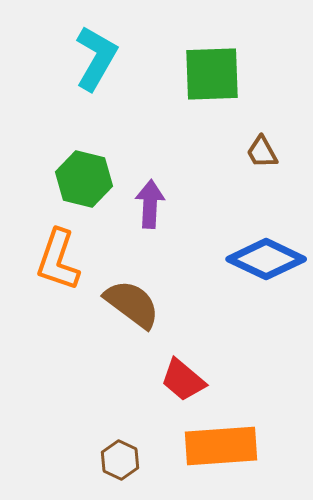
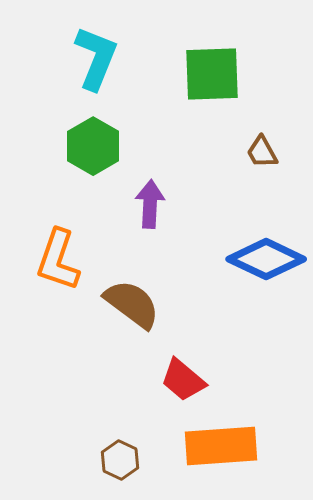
cyan L-shape: rotated 8 degrees counterclockwise
green hexagon: moved 9 px right, 33 px up; rotated 16 degrees clockwise
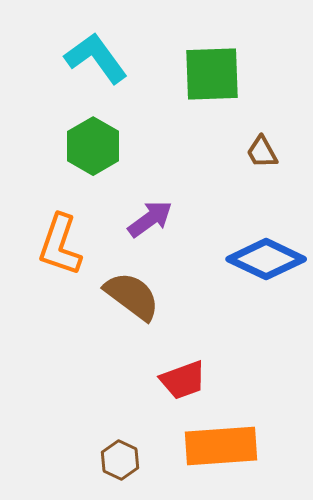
cyan L-shape: rotated 58 degrees counterclockwise
purple arrow: moved 15 px down; rotated 51 degrees clockwise
orange L-shape: moved 2 px right, 15 px up
brown semicircle: moved 8 px up
red trapezoid: rotated 60 degrees counterclockwise
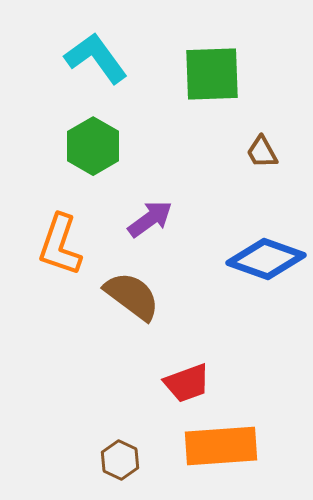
blue diamond: rotated 6 degrees counterclockwise
red trapezoid: moved 4 px right, 3 px down
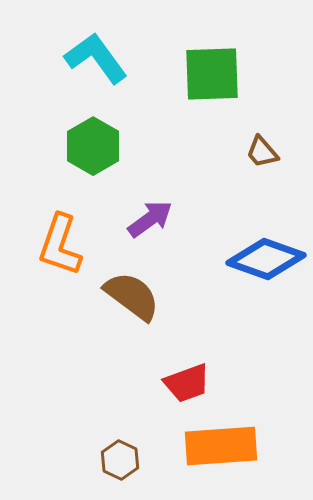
brown trapezoid: rotated 12 degrees counterclockwise
